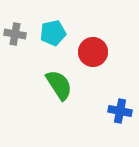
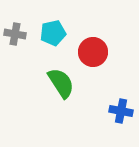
green semicircle: moved 2 px right, 2 px up
blue cross: moved 1 px right
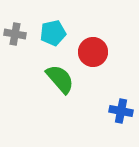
green semicircle: moved 1 px left, 4 px up; rotated 8 degrees counterclockwise
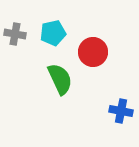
green semicircle: rotated 16 degrees clockwise
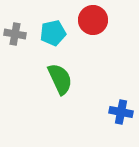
red circle: moved 32 px up
blue cross: moved 1 px down
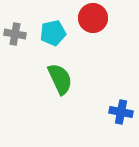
red circle: moved 2 px up
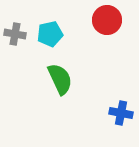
red circle: moved 14 px right, 2 px down
cyan pentagon: moved 3 px left, 1 px down
blue cross: moved 1 px down
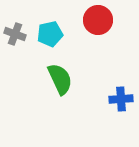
red circle: moved 9 px left
gray cross: rotated 10 degrees clockwise
blue cross: moved 14 px up; rotated 15 degrees counterclockwise
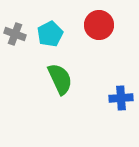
red circle: moved 1 px right, 5 px down
cyan pentagon: rotated 15 degrees counterclockwise
blue cross: moved 1 px up
